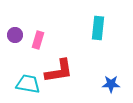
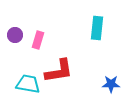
cyan rectangle: moved 1 px left
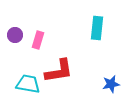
blue star: rotated 12 degrees counterclockwise
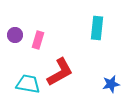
red L-shape: moved 1 px right, 1 px down; rotated 20 degrees counterclockwise
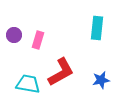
purple circle: moved 1 px left
red L-shape: moved 1 px right
blue star: moved 10 px left, 4 px up
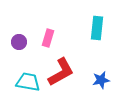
purple circle: moved 5 px right, 7 px down
pink rectangle: moved 10 px right, 2 px up
cyan trapezoid: moved 2 px up
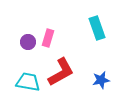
cyan rectangle: rotated 25 degrees counterclockwise
purple circle: moved 9 px right
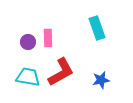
pink rectangle: rotated 18 degrees counterclockwise
cyan trapezoid: moved 5 px up
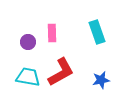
cyan rectangle: moved 4 px down
pink rectangle: moved 4 px right, 5 px up
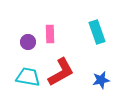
pink rectangle: moved 2 px left, 1 px down
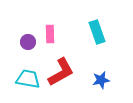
cyan trapezoid: moved 2 px down
